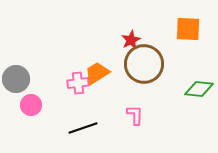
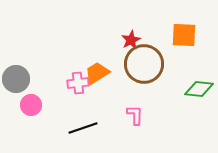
orange square: moved 4 px left, 6 px down
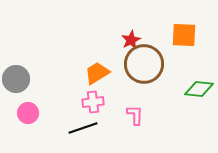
pink cross: moved 15 px right, 19 px down
pink circle: moved 3 px left, 8 px down
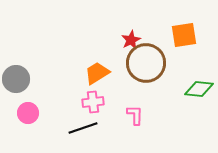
orange square: rotated 12 degrees counterclockwise
brown circle: moved 2 px right, 1 px up
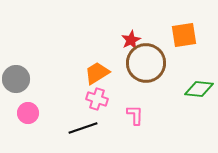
pink cross: moved 4 px right, 3 px up; rotated 25 degrees clockwise
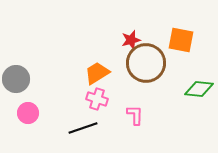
orange square: moved 3 px left, 5 px down; rotated 20 degrees clockwise
red star: rotated 12 degrees clockwise
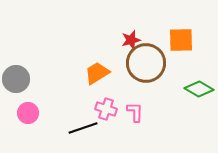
orange square: rotated 12 degrees counterclockwise
green diamond: rotated 24 degrees clockwise
pink cross: moved 9 px right, 10 px down
pink L-shape: moved 3 px up
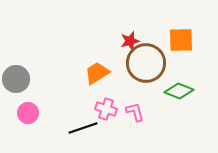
red star: moved 1 px left, 1 px down
green diamond: moved 20 px left, 2 px down; rotated 8 degrees counterclockwise
pink L-shape: rotated 15 degrees counterclockwise
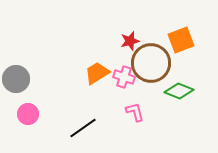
orange square: rotated 20 degrees counterclockwise
brown circle: moved 5 px right
pink cross: moved 18 px right, 32 px up
pink circle: moved 1 px down
black line: rotated 16 degrees counterclockwise
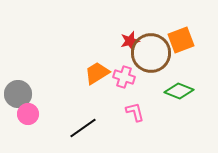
brown circle: moved 10 px up
gray circle: moved 2 px right, 15 px down
